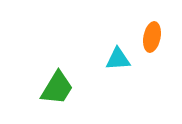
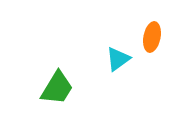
cyan triangle: rotated 32 degrees counterclockwise
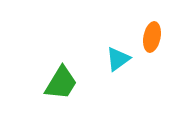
green trapezoid: moved 4 px right, 5 px up
